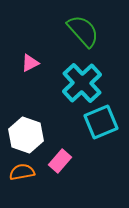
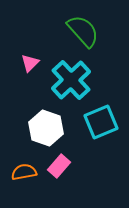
pink triangle: rotated 18 degrees counterclockwise
cyan cross: moved 11 px left, 3 px up
white hexagon: moved 20 px right, 7 px up
pink rectangle: moved 1 px left, 5 px down
orange semicircle: moved 2 px right
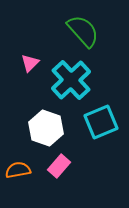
orange semicircle: moved 6 px left, 2 px up
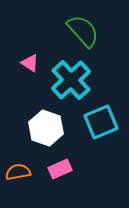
pink triangle: rotated 42 degrees counterclockwise
pink rectangle: moved 1 px right, 3 px down; rotated 25 degrees clockwise
orange semicircle: moved 2 px down
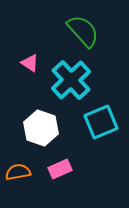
white hexagon: moved 5 px left
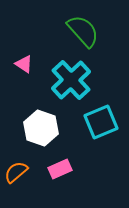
pink triangle: moved 6 px left, 1 px down
orange semicircle: moved 2 px left; rotated 30 degrees counterclockwise
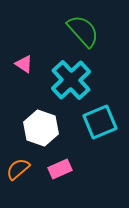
cyan square: moved 1 px left
orange semicircle: moved 2 px right, 3 px up
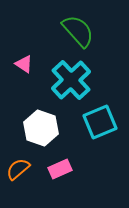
green semicircle: moved 5 px left
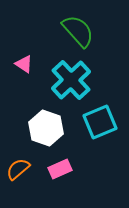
white hexagon: moved 5 px right
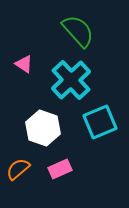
white hexagon: moved 3 px left
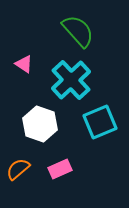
white hexagon: moved 3 px left, 4 px up
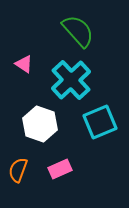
orange semicircle: moved 1 px down; rotated 30 degrees counterclockwise
